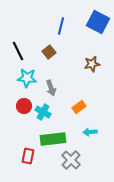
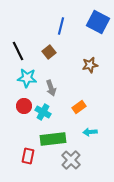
brown star: moved 2 px left, 1 px down
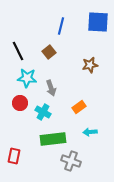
blue square: rotated 25 degrees counterclockwise
red circle: moved 4 px left, 3 px up
red rectangle: moved 14 px left
gray cross: moved 1 px down; rotated 24 degrees counterclockwise
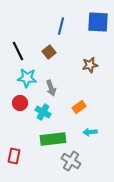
gray cross: rotated 12 degrees clockwise
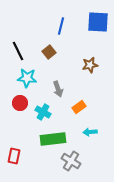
gray arrow: moved 7 px right, 1 px down
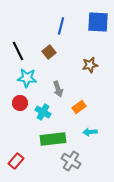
red rectangle: moved 2 px right, 5 px down; rotated 28 degrees clockwise
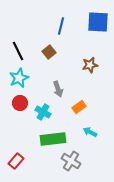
cyan star: moved 8 px left; rotated 30 degrees counterclockwise
cyan arrow: rotated 32 degrees clockwise
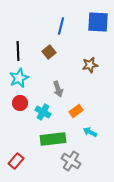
black line: rotated 24 degrees clockwise
orange rectangle: moved 3 px left, 4 px down
